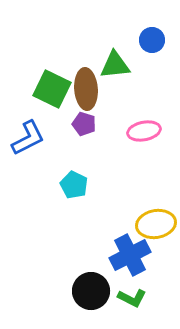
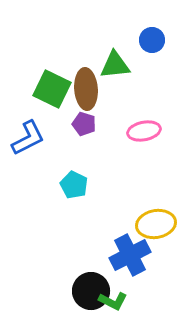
green L-shape: moved 19 px left, 3 px down
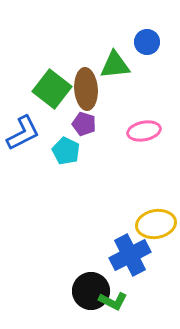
blue circle: moved 5 px left, 2 px down
green square: rotated 12 degrees clockwise
blue L-shape: moved 5 px left, 5 px up
cyan pentagon: moved 8 px left, 34 px up
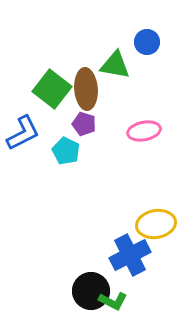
green triangle: rotated 16 degrees clockwise
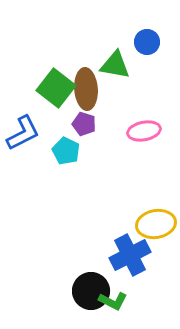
green square: moved 4 px right, 1 px up
